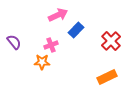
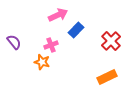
orange star: rotated 14 degrees clockwise
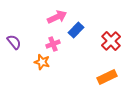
pink arrow: moved 1 px left, 2 px down
pink cross: moved 2 px right, 1 px up
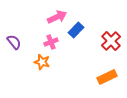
pink cross: moved 2 px left, 2 px up
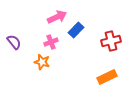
red cross: rotated 30 degrees clockwise
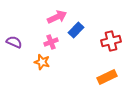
purple semicircle: rotated 28 degrees counterclockwise
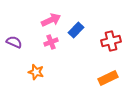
pink arrow: moved 6 px left, 3 px down
orange star: moved 6 px left, 10 px down
orange rectangle: moved 1 px right, 1 px down
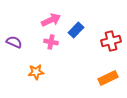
pink cross: rotated 32 degrees clockwise
orange star: rotated 21 degrees counterclockwise
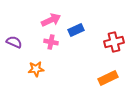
blue rectangle: rotated 21 degrees clockwise
red cross: moved 3 px right, 1 px down
orange star: moved 3 px up
